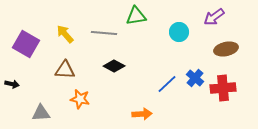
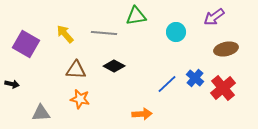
cyan circle: moved 3 px left
brown triangle: moved 11 px right
red cross: rotated 35 degrees counterclockwise
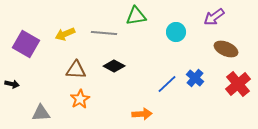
yellow arrow: rotated 72 degrees counterclockwise
brown ellipse: rotated 35 degrees clockwise
red cross: moved 15 px right, 4 px up
orange star: rotated 30 degrees clockwise
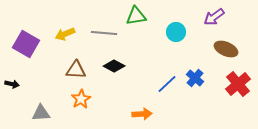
orange star: moved 1 px right
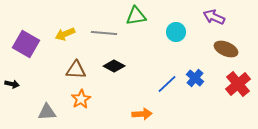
purple arrow: rotated 60 degrees clockwise
gray triangle: moved 6 px right, 1 px up
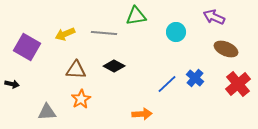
purple square: moved 1 px right, 3 px down
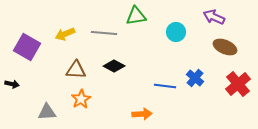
brown ellipse: moved 1 px left, 2 px up
blue line: moved 2 px left, 2 px down; rotated 50 degrees clockwise
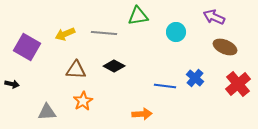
green triangle: moved 2 px right
orange star: moved 2 px right, 2 px down
